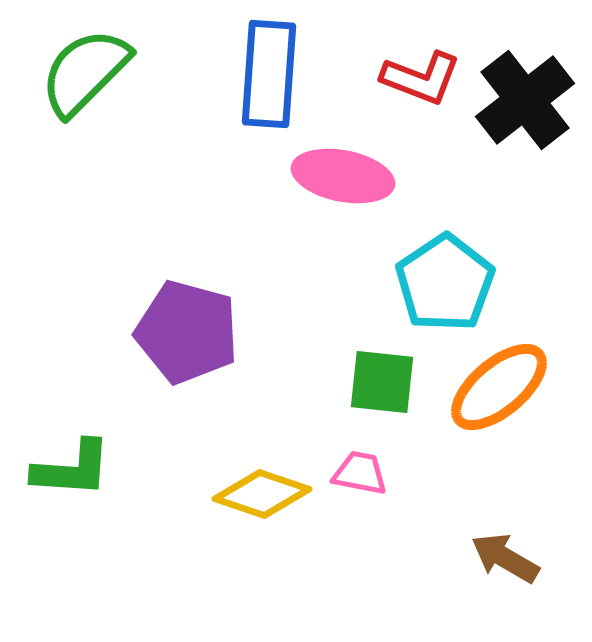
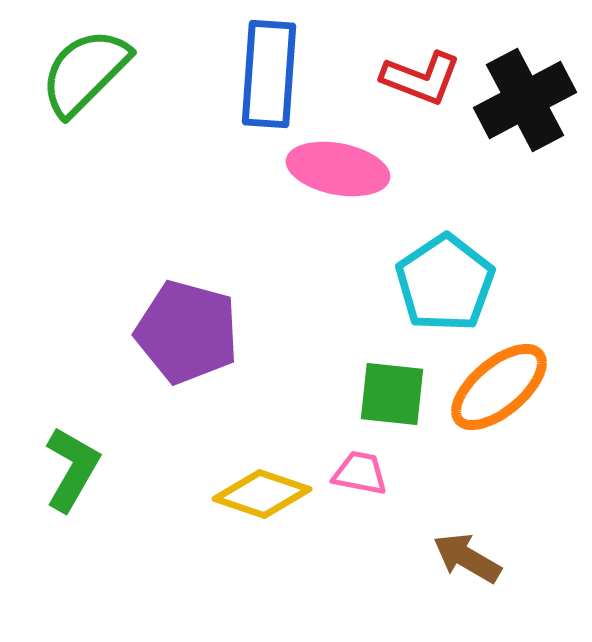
black cross: rotated 10 degrees clockwise
pink ellipse: moved 5 px left, 7 px up
green square: moved 10 px right, 12 px down
green L-shape: rotated 64 degrees counterclockwise
brown arrow: moved 38 px left
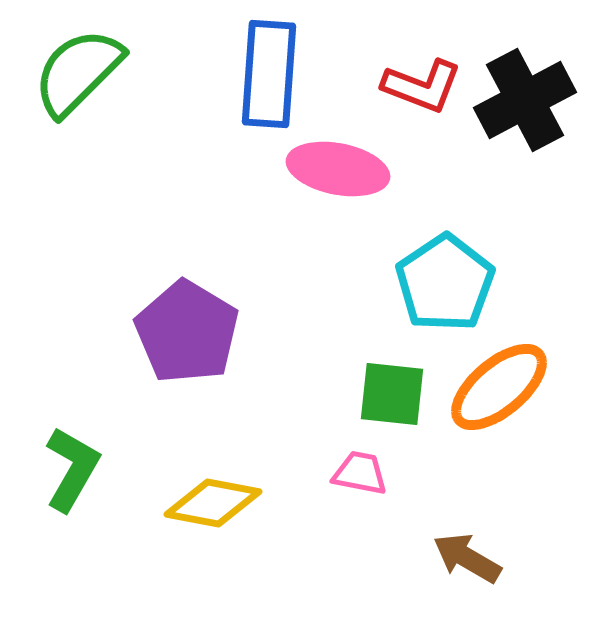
green semicircle: moved 7 px left
red L-shape: moved 1 px right, 8 px down
purple pentagon: rotated 16 degrees clockwise
yellow diamond: moved 49 px left, 9 px down; rotated 8 degrees counterclockwise
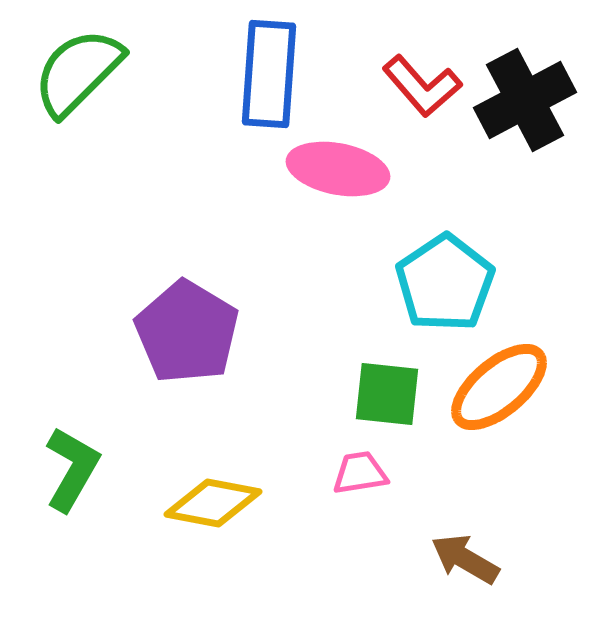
red L-shape: rotated 28 degrees clockwise
green square: moved 5 px left
pink trapezoid: rotated 20 degrees counterclockwise
brown arrow: moved 2 px left, 1 px down
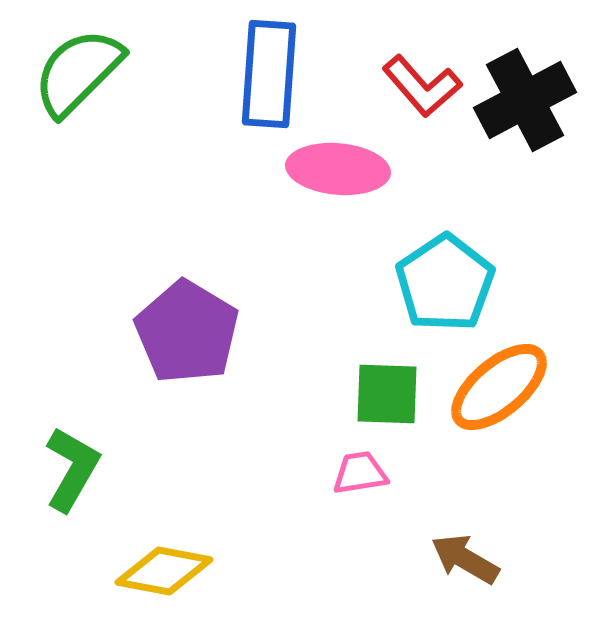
pink ellipse: rotated 6 degrees counterclockwise
green square: rotated 4 degrees counterclockwise
yellow diamond: moved 49 px left, 68 px down
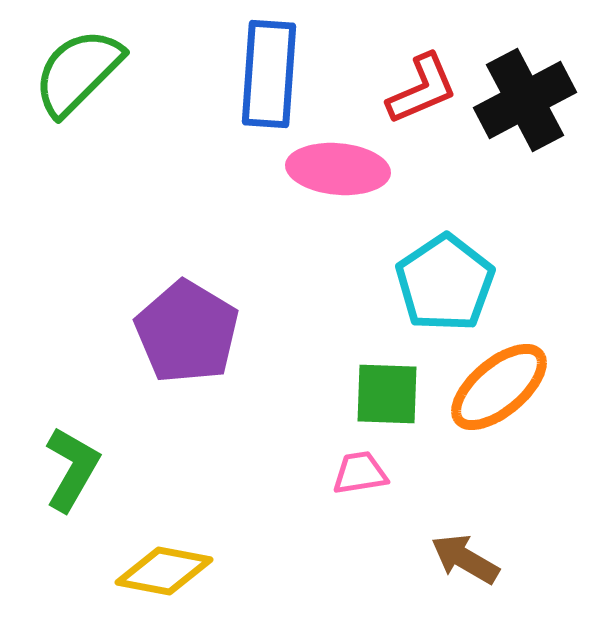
red L-shape: moved 3 px down; rotated 72 degrees counterclockwise
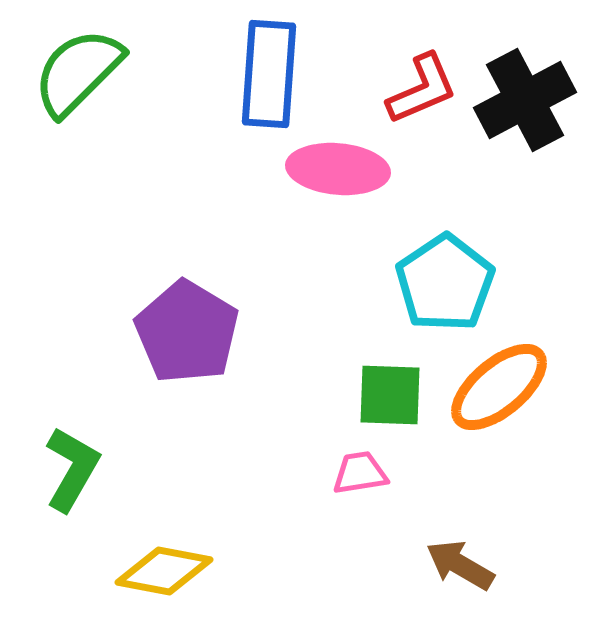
green square: moved 3 px right, 1 px down
brown arrow: moved 5 px left, 6 px down
